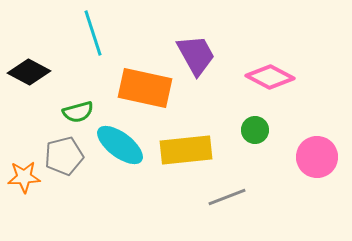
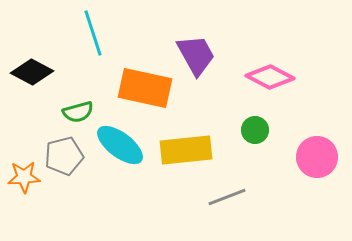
black diamond: moved 3 px right
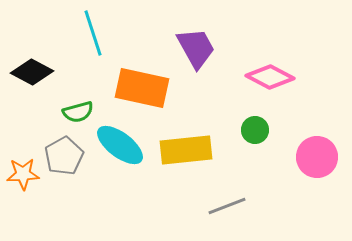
purple trapezoid: moved 7 px up
orange rectangle: moved 3 px left
gray pentagon: rotated 15 degrees counterclockwise
orange star: moved 1 px left, 3 px up
gray line: moved 9 px down
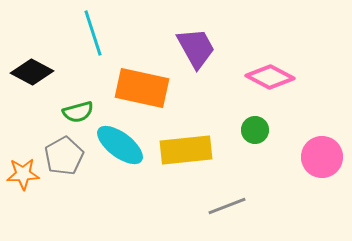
pink circle: moved 5 px right
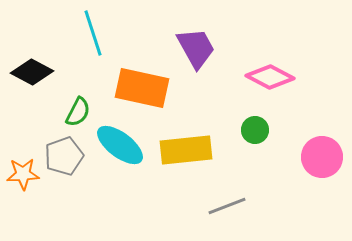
green semicircle: rotated 48 degrees counterclockwise
gray pentagon: rotated 9 degrees clockwise
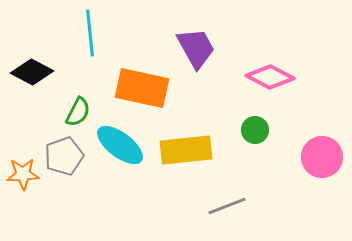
cyan line: moved 3 px left; rotated 12 degrees clockwise
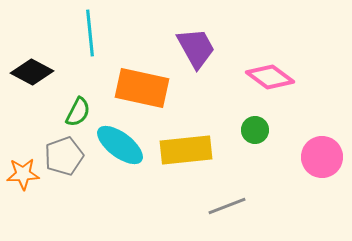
pink diamond: rotated 9 degrees clockwise
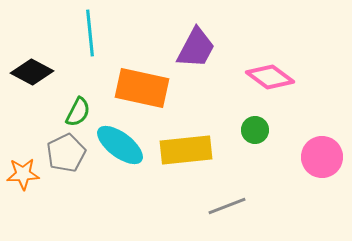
purple trapezoid: rotated 57 degrees clockwise
gray pentagon: moved 2 px right, 3 px up; rotated 6 degrees counterclockwise
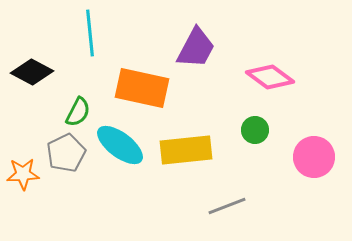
pink circle: moved 8 px left
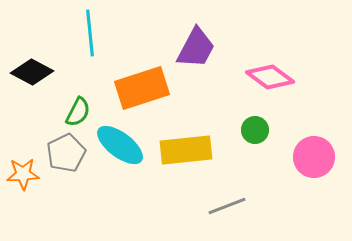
orange rectangle: rotated 30 degrees counterclockwise
